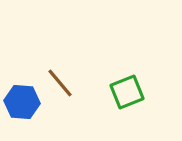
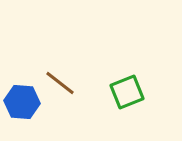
brown line: rotated 12 degrees counterclockwise
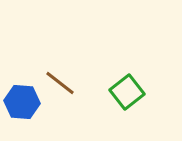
green square: rotated 16 degrees counterclockwise
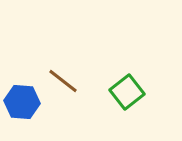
brown line: moved 3 px right, 2 px up
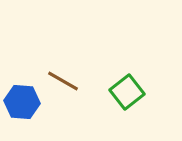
brown line: rotated 8 degrees counterclockwise
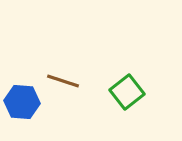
brown line: rotated 12 degrees counterclockwise
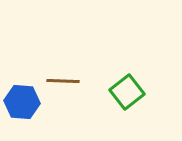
brown line: rotated 16 degrees counterclockwise
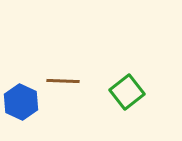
blue hexagon: moved 1 px left; rotated 20 degrees clockwise
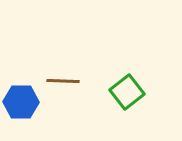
blue hexagon: rotated 24 degrees counterclockwise
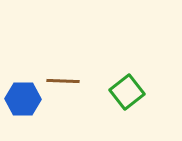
blue hexagon: moved 2 px right, 3 px up
